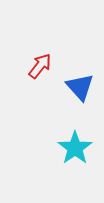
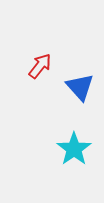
cyan star: moved 1 px left, 1 px down
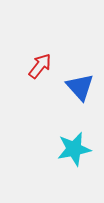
cyan star: rotated 24 degrees clockwise
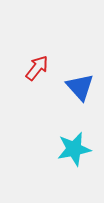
red arrow: moved 3 px left, 2 px down
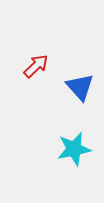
red arrow: moved 1 px left, 2 px up; rotated 8 degrees clockwise
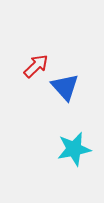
blue triangle: moved 15 px left
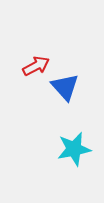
red arrow: rotated 16 degrees clockwise
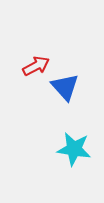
cyan star: rotated 20 degrees clockwise
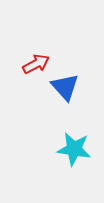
red arrow: moved 2 px up
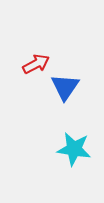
blue triangle: rotated 16 degrees clockwise
